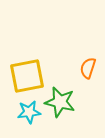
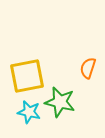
cyan star: rotated 20 degrees clockwise
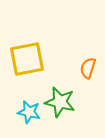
yellow square: moved 17 px up
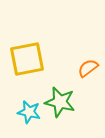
orange semicircle: rotated 35 degrees clockwise
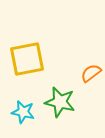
orange semicircle: moved 3 px right, 5 px down
cyan star: moved 6 px left
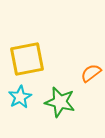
cyan star: moved 3 px left, 15 px up; rotated 30 degrees clockwise
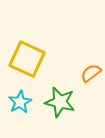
yellow square: rotated 36 degrees clockwise
cyan star: moved 5 px down
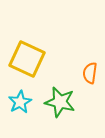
orange semicircle: moved 1 px left; rotated 45 degrees counterclockwise
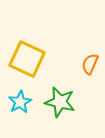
orange semicircle: moved 9 px up; rotated 15 degrees clockwise
